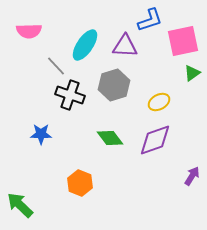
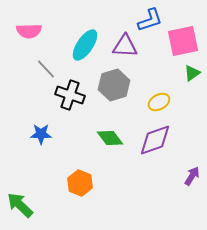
gray line: moved 10 px left, 3 px down
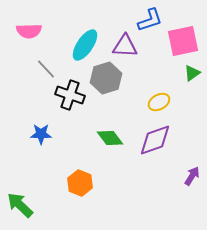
gray hexagon: moved 8 px left, 7 px up
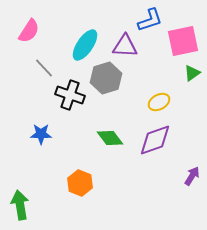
pink semicircle: rotated 55 degrees counterclockwise
gray line: moved 2 px left, 1 px up
green arrow: rotated 36 degrees clockwise
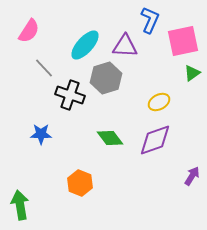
blue L-shape: rotated 48 degrees counterclockwise
cyan ellipse: rotated 8 degrees clockwise
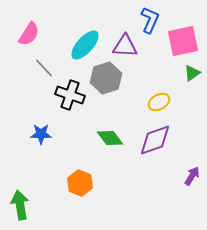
pink semicircle: moved 3 px down
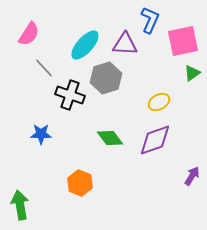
purple triangle: moved 2 px up
